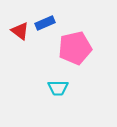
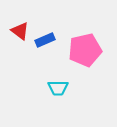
blue rectangle: moved 17 px down
pink pentagon: moved 10 px right, 2 px down
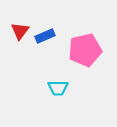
red triangle: rotated 30 degrees clockwise
blue rectangle: moved 4 px up
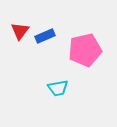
cyan trapezoid: rotated 10 degrees counterclockwise
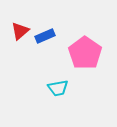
red triangle: rotated 12 degrees clockwise
pink pentagon: moved 3 px down; rotated 24 degrees counterclockwise
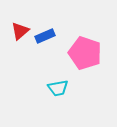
pink pentagon: rotated 16 degrees counterclockwise
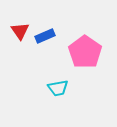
red triangle: rotated 24 degrees counterclockwise
pink pentagon: moved 1 px up; rotated 16 degrees clockwise
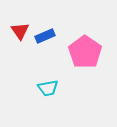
cyan trapezoid: moved 10 px left
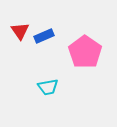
blue rectangle: moved 1 px left
cyan trapezoid: moved 1 px up
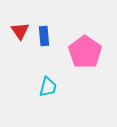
blue rectangle: rotated 72 degrees counterclockwise
cyan trapezoid: rotated 65 degrees counterclockwise
